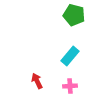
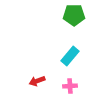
green pentagon: rotated 15 degrees counterclockwise
red arrow: rotated 84 degrees counterclockwise
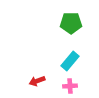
green pentagon: moved 3 px left, 8 px down
cyan rectangle: moved 5 px down
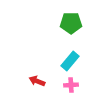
red arrow: rotated 42 degrees clockwise
pink cross: moved 1 px right, 1 px up
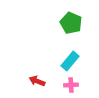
green pentagon: rotated 25 degrees clockwise
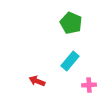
pink cross: moved 18 px right
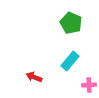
red arrow: moved 3 px left, 4 px up
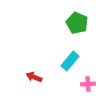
green pentagon: moved 6 px right
pink cross: moved 1 px left, 1 px up
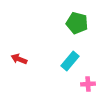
green pentagon: rotated 10 degrees counterclockwise
red arrow: moved 15 px left, 18 px up
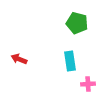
cyan rectangle: rotated 48 degrees counterclockwise
